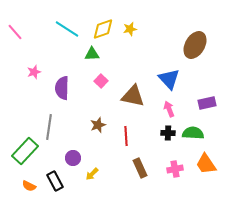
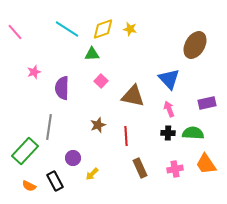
yellow star: rotated 24 degrees clockwise
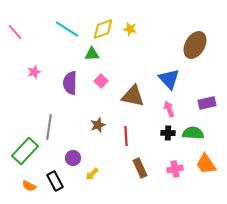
purple semicircle: moved 8 px right, 5 px up
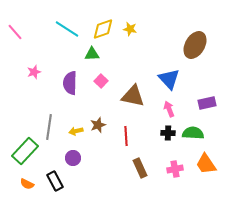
yellow arrow: moved 16 px left, 43 px up; rotated 32 degrees clockwise
orange semicircle: moved 2 px left, 2 px up
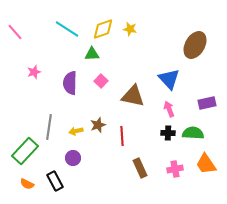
red line: moved 4 px left
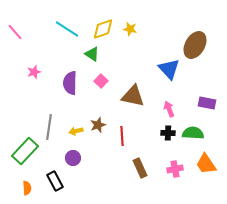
green triangle: rotated 35 degrees clockwise
blue triangle: moved 10 px up
purple rectangle: rotated 24 degrees clockwise
orange semicircle: moved 4 px down; rotated 120 degrees counterclockwise
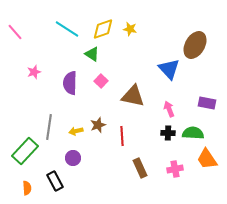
orange trapezoid: moved 1 px right, 5 px up
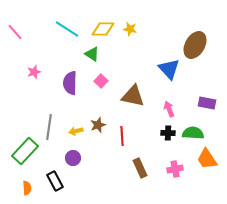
yellow diamond: rotated 20 degrees clockwise
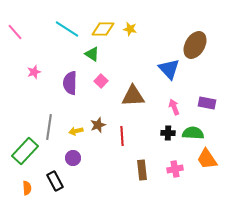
brown triangle: rotated 15 degrees counterclockwise
pink arrow: moved 5 px right, 2 px up
brown rectangle: moved 2 px right, 2 px down; rotated 18 degrees clockwise
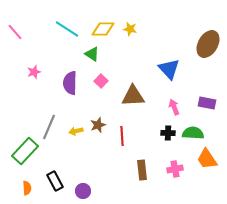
brown ellipse: moved 13 px right, 1 px up
gray line: rotated 15 degrees clockwise
purple circle: moved 10 px right, 33 px down
